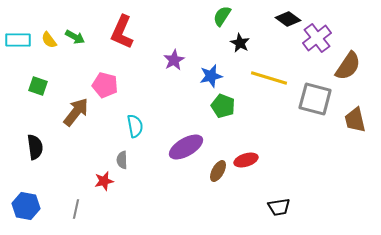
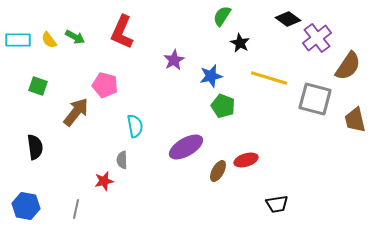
black trapezoid: moved 2 px left, 3 px up
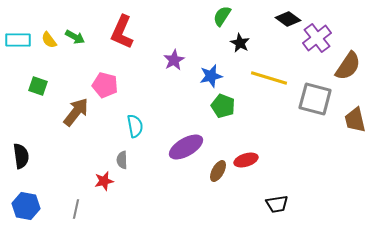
black semicircle: moved 14 px left, 9 px down
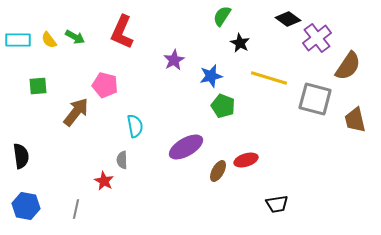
green square: rotated 24 degrees counterclockwise
red star: rotated 30 degrees counterclockwise
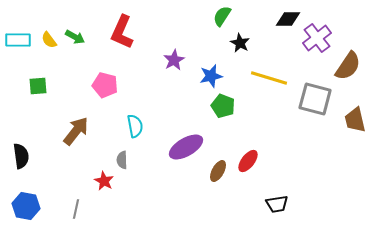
black diamond: rotated 35 degrees counterclockwise
brown arrow: moved 19 px down
red ellipse: moved 2 px right, 1 px down; rotated 35 degrees counterclockwise
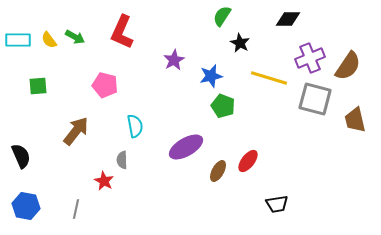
purple cross: moved 7 px left, 20 px down; rotated 16 degrees clockwise
black semicircle: rotated 15 degrees counterclockwise
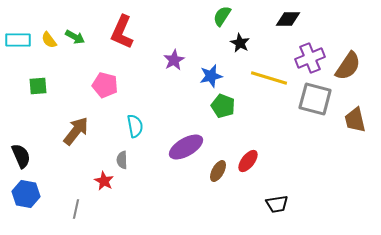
blue hexagon: moved 12 px up
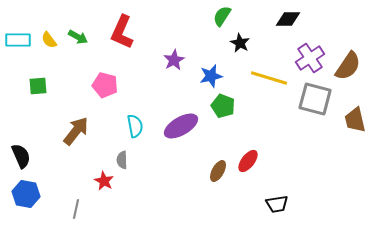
green arrow: moved 3 px right
purple cross: rotated 12 degrees counterclockwise
purple ellipse: moved 5 px left, 21 px up
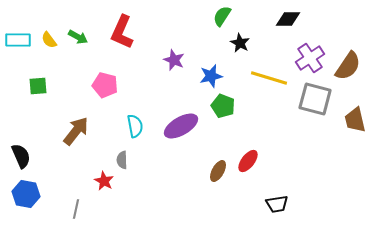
purple star: rotated 20 degrees counterclockwise
